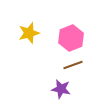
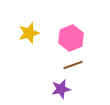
purple star: rotated 24 degrees counterclockwise
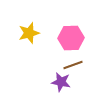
pink hexagon: rotated 20 degrees clockwise
purple star: moved 7 px up; rotated 24 degrees clockwise
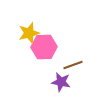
pink hexagon: moved 27 px left, 9 px down
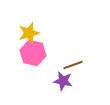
pink hexagon: moved 11 px left, 6 px down; rotated 15 degrees clockwise
purple star: moved 2 px right, 1 px up
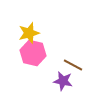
brown line: rotated 48 degrees clockwise
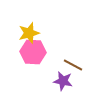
pink hexagon: moved 1 px up; rotated 10 degrees counterclockwise
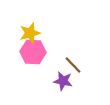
yellow star: moved 1 px right
brown line: rotated 18 degrees clockwise
